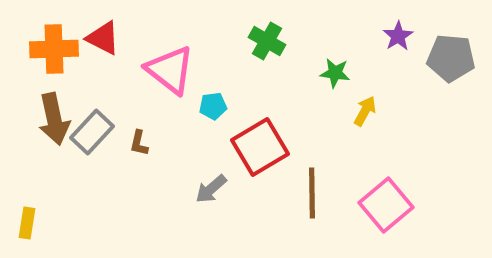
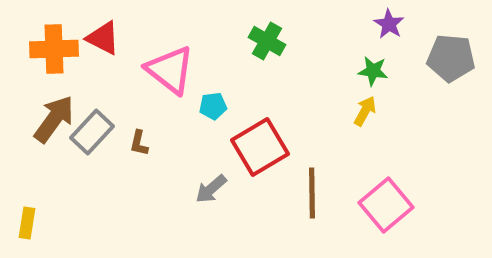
purple star: moved 9 px left, 12 px up; rotated 8 degrees counterclockwise
green star: moved 38 px right, 2 px up
brown arrow: rotated 132 degrees counterclockwise
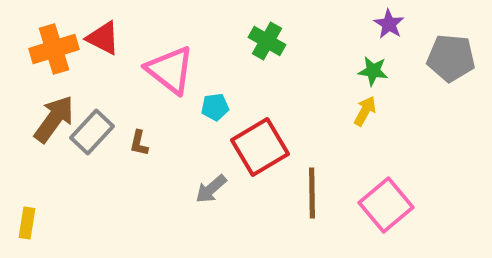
orange cross: rotated 15 degrees counterclockwise
cyan pentagon: moved 2 px right, 1 px down
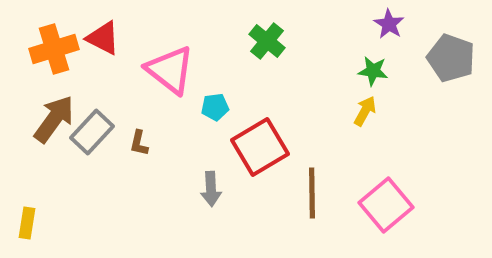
green cross: rotated 9 degrees clockwise
gray pentagon: rotated 15 degrees clockwise
gray arrow: rotated 52 degrees counterclockwise
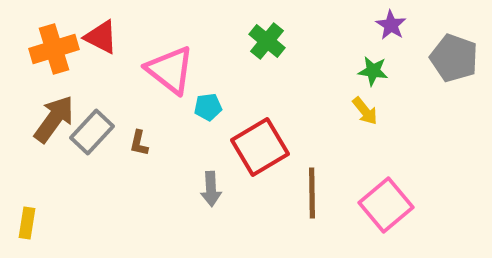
purple star: moved 2 px right, 1 px down
red triangle: moved 2 px left, 1 px up
gray pentagon: moved 3 px right
cyan pentagon: moved 7 px left
yellow arrow: rotated 112 degrees clockwise
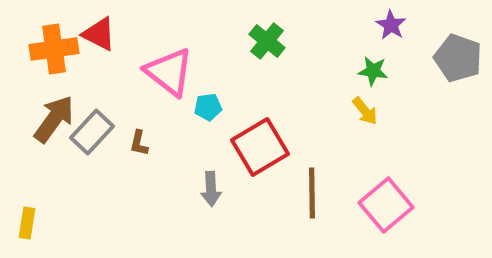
red triangle: moved 2 px left, 3 px up
orange cross: rotated 9 degrees clockwise
gray pentagon: moved 4 px right
pink triangle: moved 1 px left, 2 px down
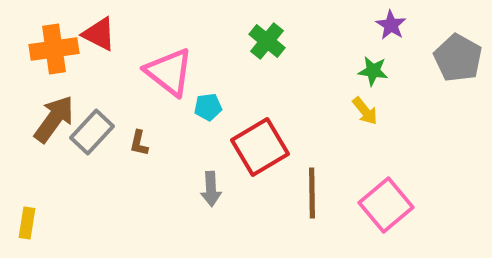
gray pentagon: rotated 9 degrees clockwise
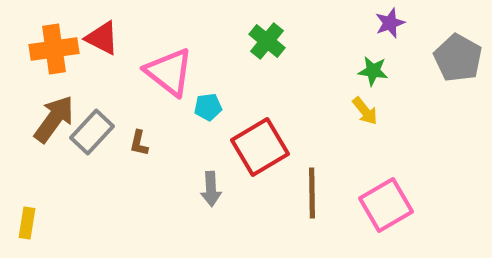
purple star: moved 1 px left, 2 px up; rotated 20 degrees clockwise
red triangle: moved 3 px right, 4 px down
pink square: rotated 10 degrees clockwise
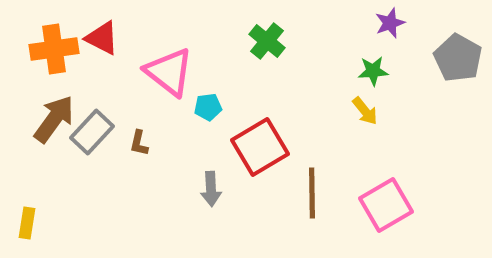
green star: rotated 12 degrees counterclockwise
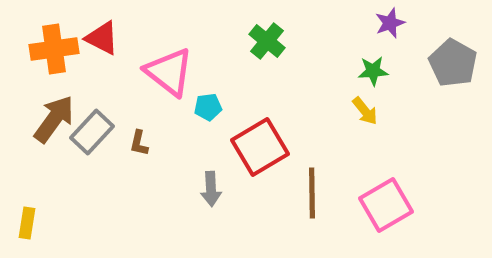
gray pentagon: moved 5 px left, 5 px down
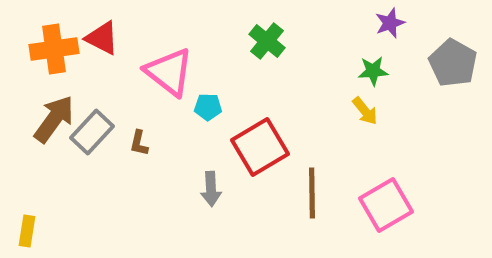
cyan pentagon: rotated 8 degrees clockwise
yellow rectangle: moved 8 px down
